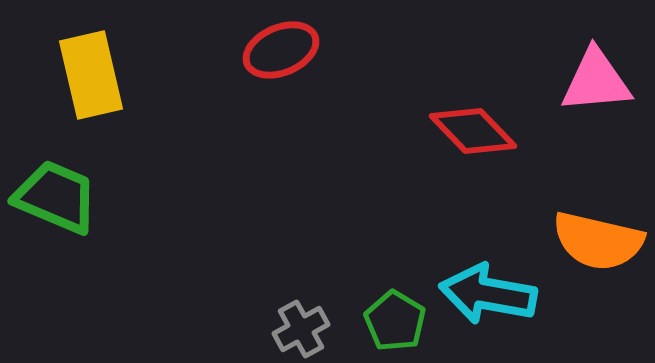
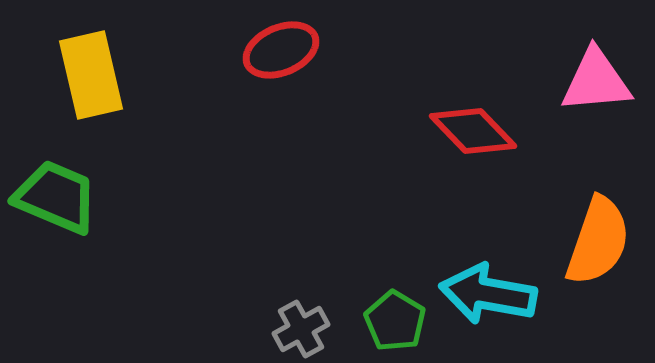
orange semicircle: rotated 84 degrees counterclockwise
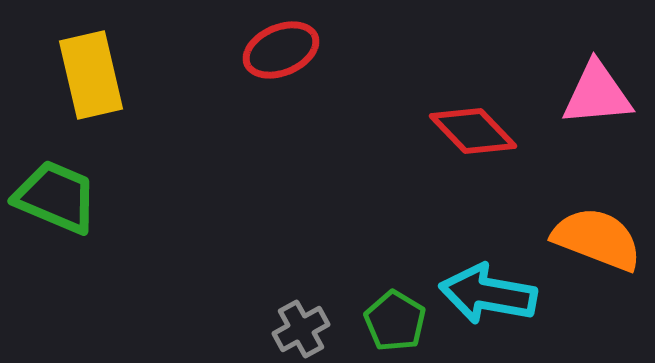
pink triangle: moved 1 px right, 13 px down
orange semicircle: moved 1 px left, 2 px up; rotated 88 degrees counterclockwise
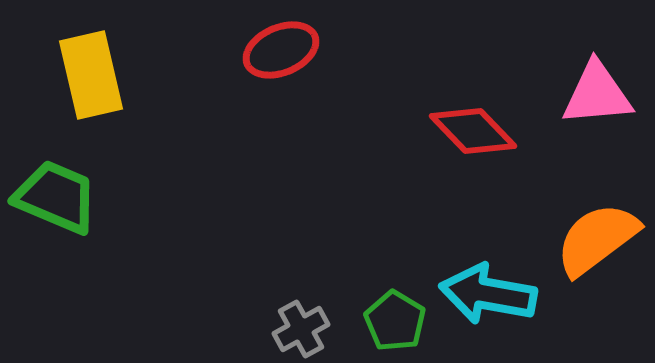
orange semicircle: rotated 58 degrees counterclockwise
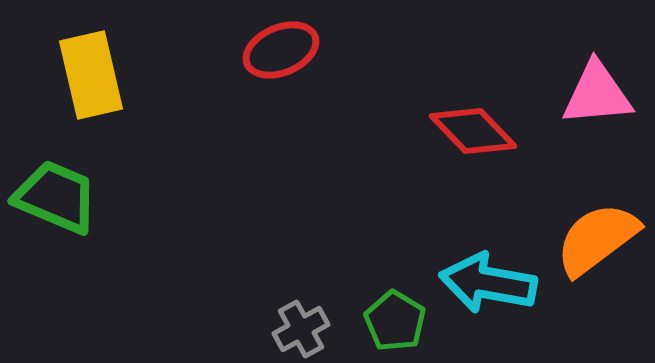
cyan arrow: moved 11 px up
